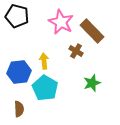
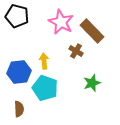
cyan pentagon: rotated 10 degrees counterclockwise
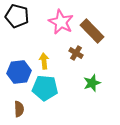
brown cross: moved 2 px down
cyan pentagon: rotated 15 degrees counterclockwise
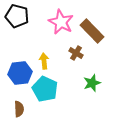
blue hexagon: moved 1 px right, 1 px down
cyan pentagon: moved 1 px down; rotated 20 degrees clockwise
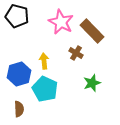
blue hexagon: moved 1 px left, 1 px down; rotated 10 degrees counterclockwise
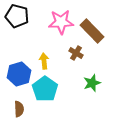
pink star: rotated 30 degrees counterclockwise
cyan pentagon: rotated 10 degrees clockwise
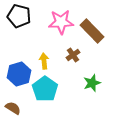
black pentagon: moved 2 px right
brown cross: moved 3 px left, 2 px down; rotated 24 degrees clockwise
brown semicircle: moved 6 px left, 1 px up; rotated 56 degrees counterclockwise
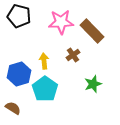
green star: moved 1 px right, 1 px down
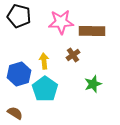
brown rectangle: rotated 45 degrees counterclockwise
brown semicircle: moved 2 px right, 5 px down
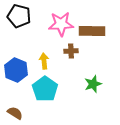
pink star: moved 2 px down
brown cross: moved 2 px left, 4 px up; rotated 32 degrees clockwise
blue hexagon: moved 3 px left, 4 px up; rotated 20 degrees counterclockwise
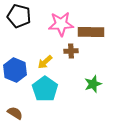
brown rectangle: moved 1 px left, 1 px down
yellow arrow: moved 1 px right, 1 px down; rotated 126 degrees counterclockwise
blue hexagon: moved 1 px left
